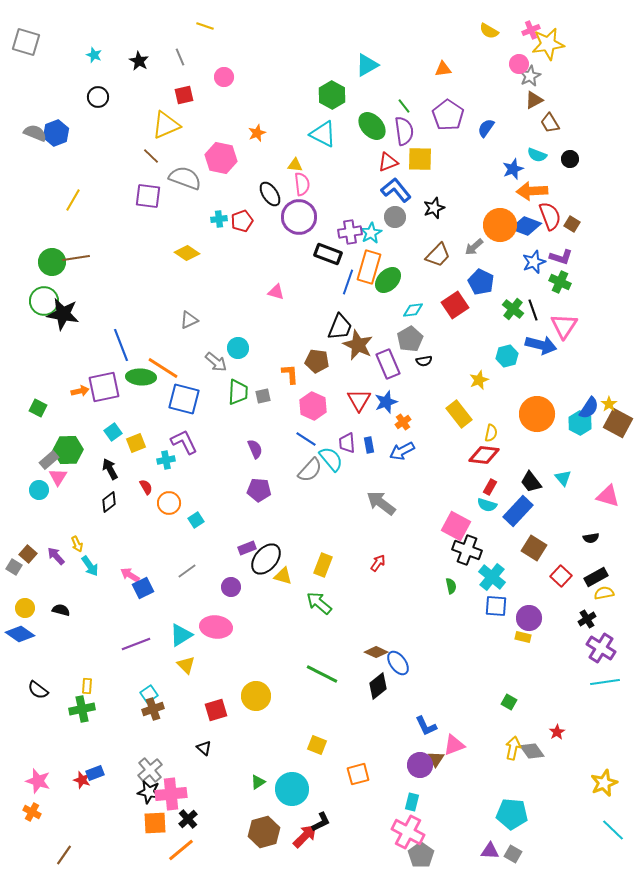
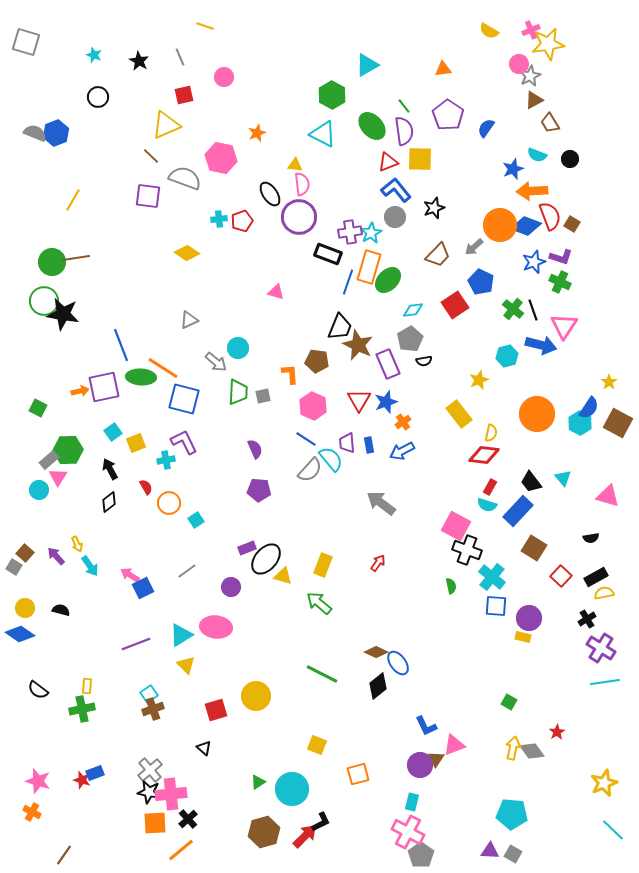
yellow star at (609, 404): moved 22 px up
brown square at (28, 554): moved 3 px left, 1 px up
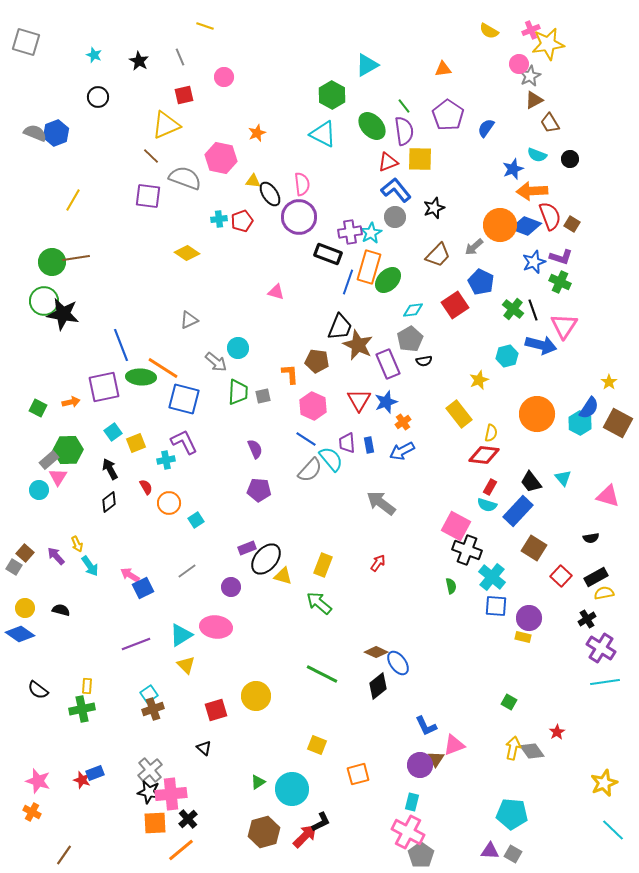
yellow triangle at (295, 165): moved 42 px left, 16 px down
orange arrow at (80, 391): moved 9 px left, 11 px down
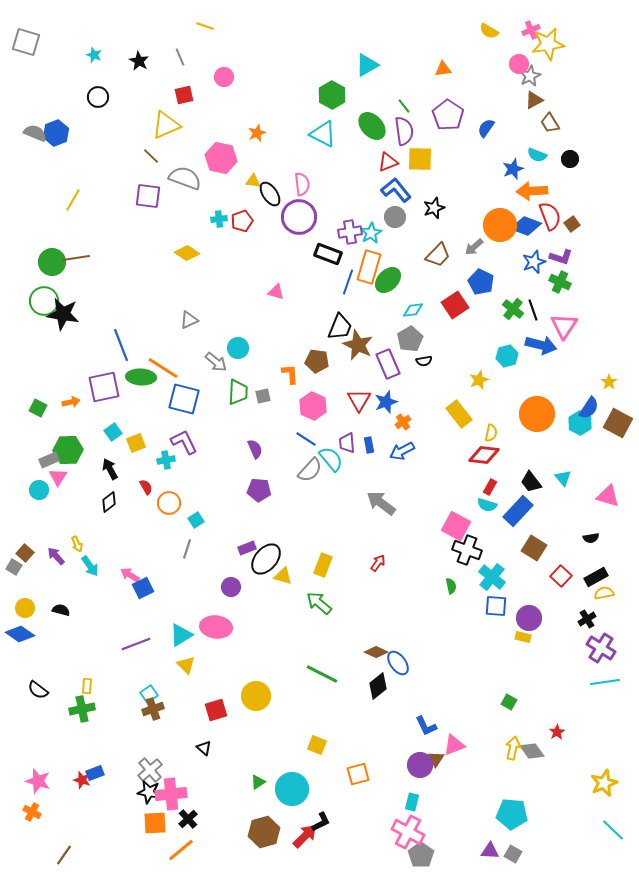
brown square at (572, 224): rotated 21 degrees clockwise
gray rectangle at (49, 460): rotated 18 degrees clockwise
gray line at (187, 571): moved 22 px up; rotated 36 degrees counterclockwise
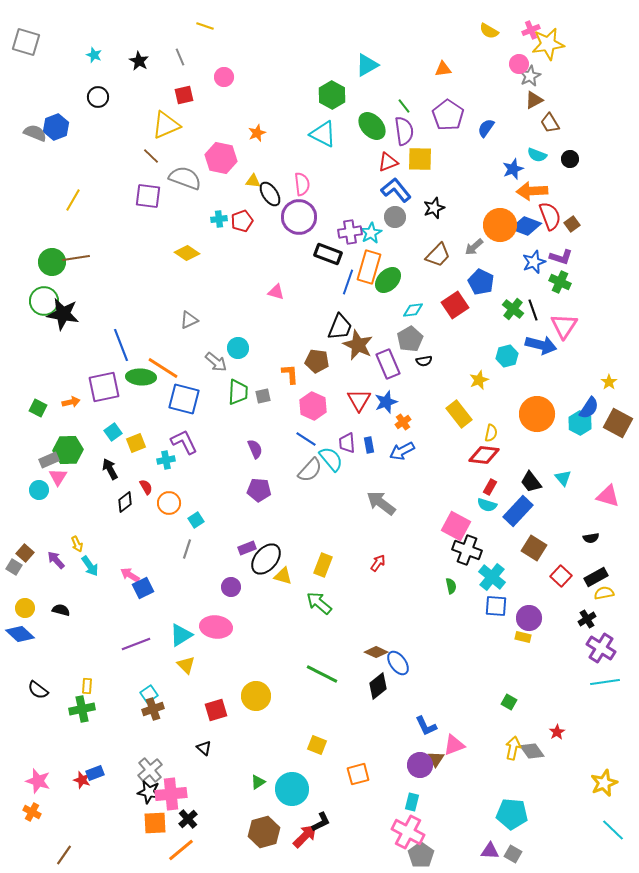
blue hexagon at (56, 133): moved 6 px up
black diamond at (109, 502): moved 16 px right
purple arrow at (56, 556): moved 4 px down
blue diamond at (20, 634): rotated 8 degrees clockwise
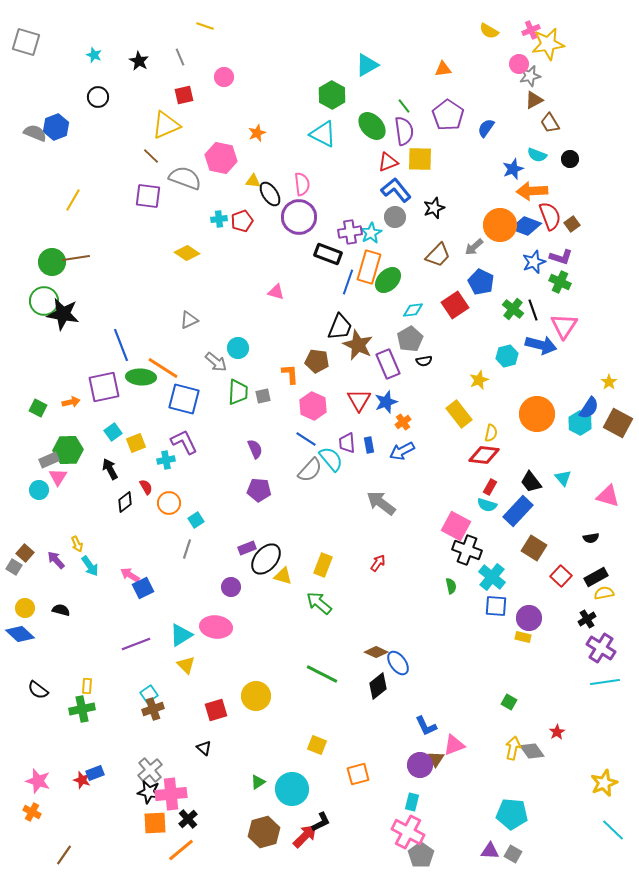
gray star at (530, 76): rotated 15 degrees clockwise
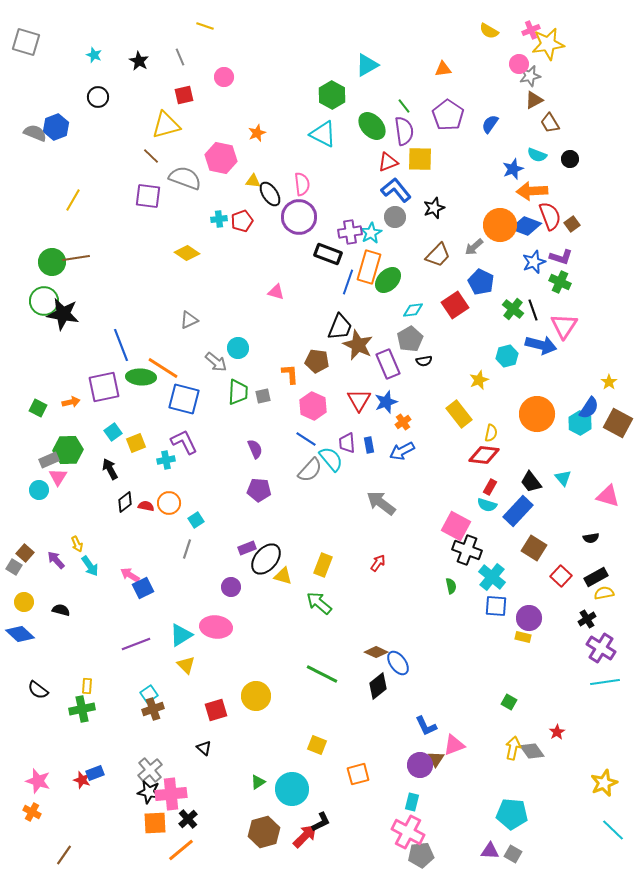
yellow triangle at (166, 125): rotated 8 degrees clockwise
blue semicircle at (486, 128): moved 4 px right, 4 px up
red semicircle at (146, 487): moved 19 px down; rotated 49 degrees counterclockwise
yellow circle at (25, 608): moved 1 px left, 6 px up
gray pentagon at (421, 855): rotated 30 degrees clockwise
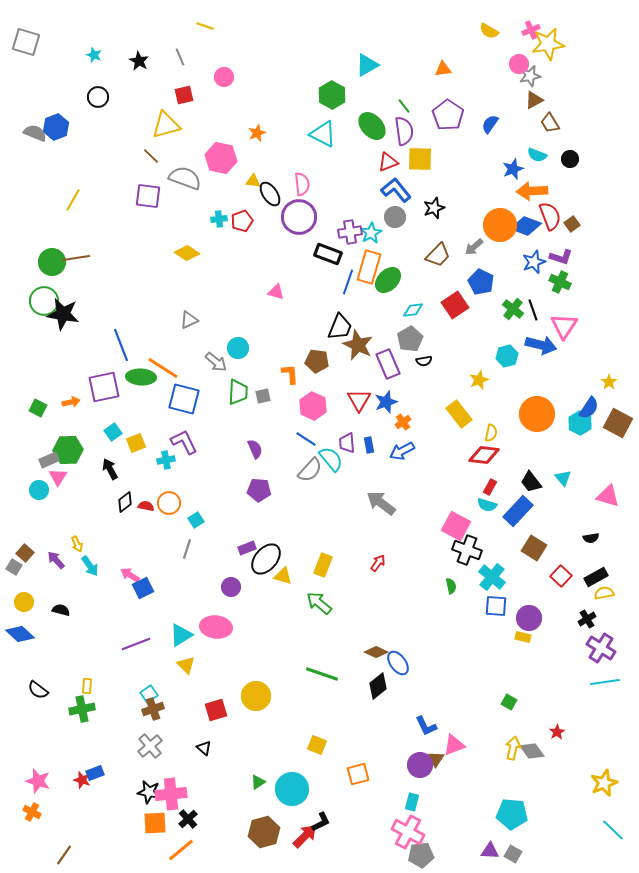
green line at (322, 674): rotated 8 degrees counterclockwise
gray cross at (150, 770): moved 24 px up
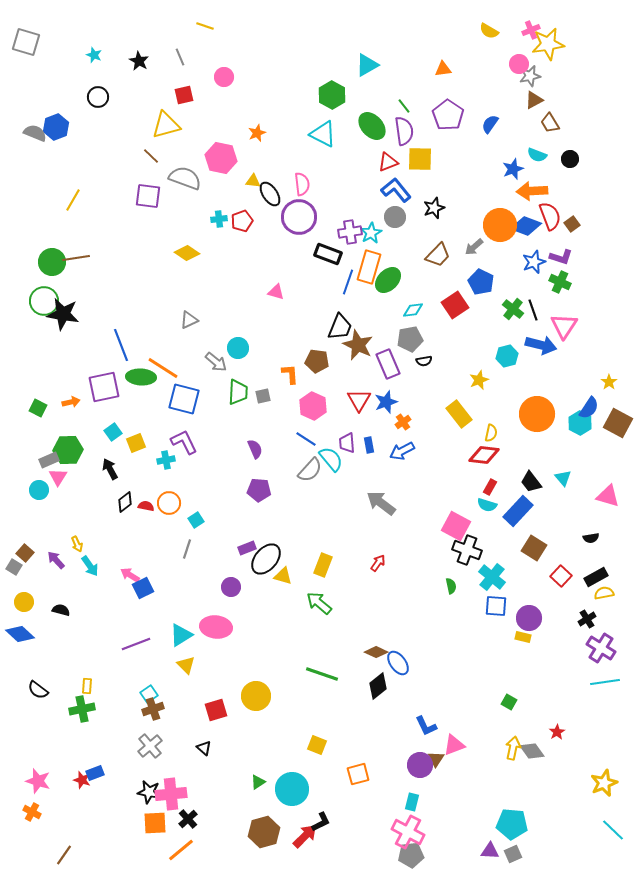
gray pentagon at (410, 339): rotated 20 degrees clockwise
cyan pentagon at (512, 814): moved 10 px down
gray square at (513, 854): rotated 36 degrees clockwise
gray pentagon at (421, 855): moved 10 px left
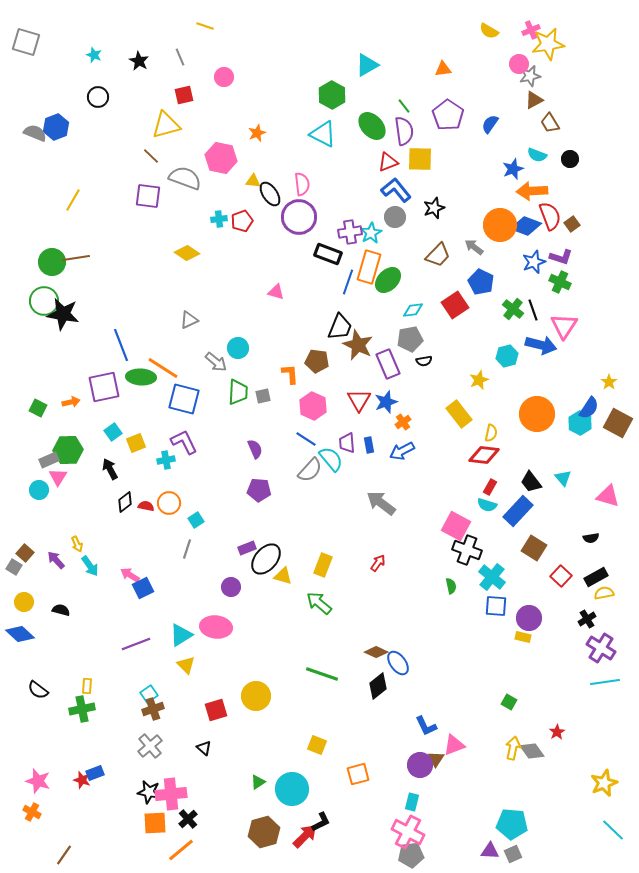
gray arrow at (474, 247): rotated 78 degrees clockwise
